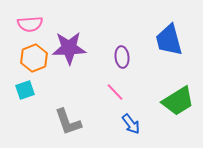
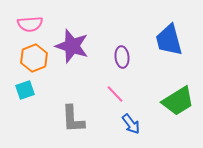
purple star: moved 3 px right, 2 px up; rotated 20 degrees clockwise
pink line: moved 2 px down
gray L-shape: moved 5 px right, 3 px up; rotated 16 degrees clockwise
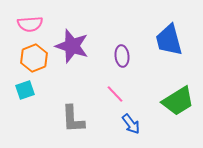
purple ellipse: moved 1 px up
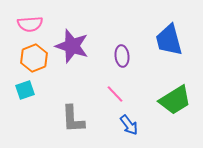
green trapezoid: moved 3 px left, 1 px up
blue arrow: moved 2 px left, 1 px down
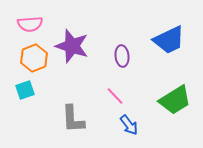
blue trapezoid: rotated 100 degrees counterclockwise
pink line: moved 2 px down
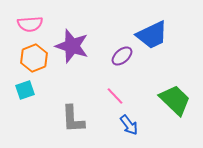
blue trapezoid: moved 17 px left, 5 px up
purple ellipse: rotated 55 degrees clockwise
green trapezoid: rotated 104 degrees counterclockwise
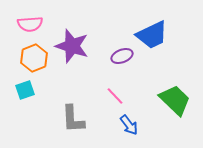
purple ellipse: rotated 20 degrees clockwise
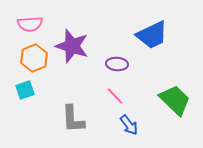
purple ellipse: moved 5 px left, 8 px down; rotated 25 degrees clockwise
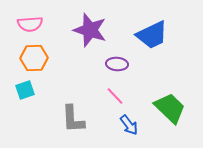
purple star: moved 18 px right, 16 px up
orange hexagon: rotated 20 degrees clockwise
green trapezoid: moved 5 px left, 8 px down
